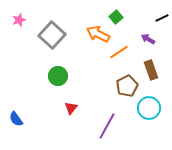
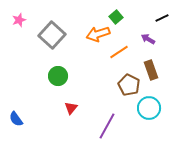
orange arrow: rotated 45 degrees counterclockwise
brown pentagon: moved 2 px right, 1 px up; rotated 20 degrees counterclockwise
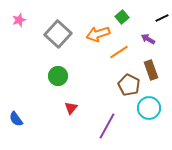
green square: moved 6 px right
gray square: moved 6 px right, 1 px up
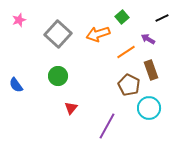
orange line: moved 7 px right
blue semicircle: moved 34 px up
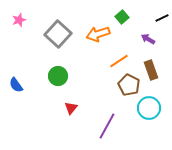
orange line: moved 7 px left, 9 px down
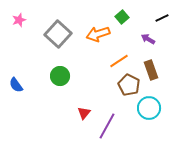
green circle: moved 2 px right
red triangle: moved 13 px right, 5 px down
